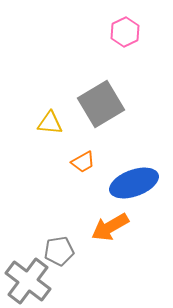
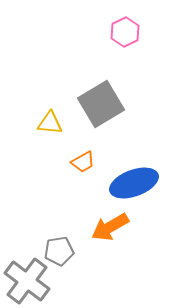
gray cross: moved 1 px left
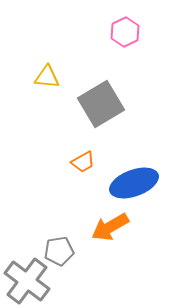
yellow triangle: moved 3 px left, 46 px up
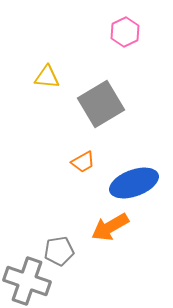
gray cross: rotated 18 degrees counterclockwise
